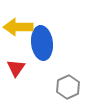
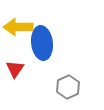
red triangle: moved 1 px left, 1 px down
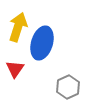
yellow arrow: rotated 108 degrees clockwise
blue ellipse: rotated 24 degrees clockwise
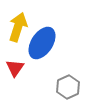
blue ellipse: rotated 16 degrees clockwise
red triangle: moved 1 px up
